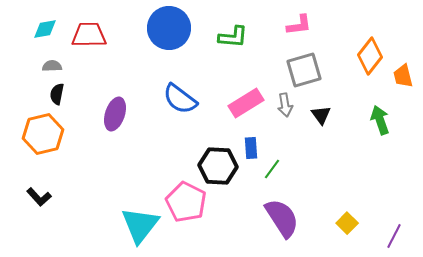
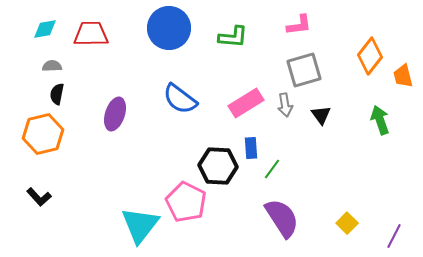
red trapezoid: moved 2 px right, 1 px up
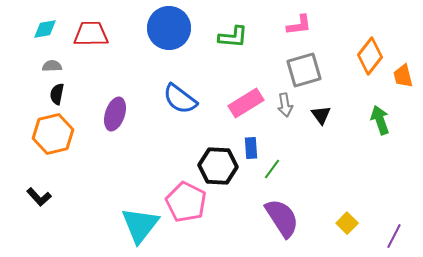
orange hexagon: moved 10 px right
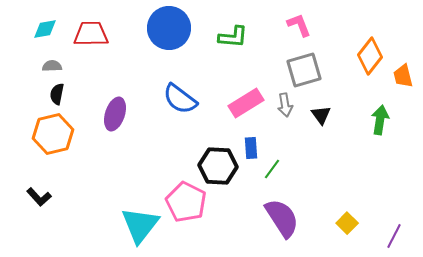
pink L-shape: rotated 104 degrees counterclockwise
green arrow: rotated 28 degrees clockwise
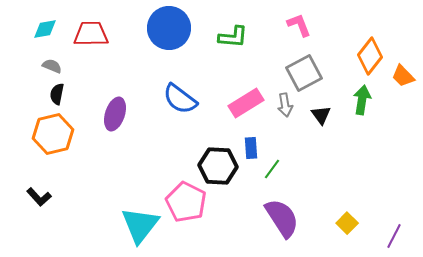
gray semicircle: rotated 24 degrees clockwise
gray square: moved 3 px down; rotated 12 degrees counterclockwise
orange trapezoid: rotated 30 degrees counterclockwise
green arrow: moved 18 px left, 20 px up
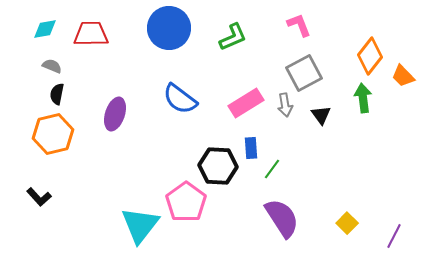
green L-shape: rotated 28 degrees counterclockwise
green arrow: moved 1 px right, 2 px up; rotated 16 degrees counterclockwise
pink pentagon: rotated 9 degrees clockwise
